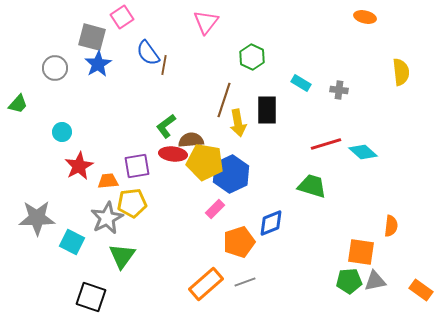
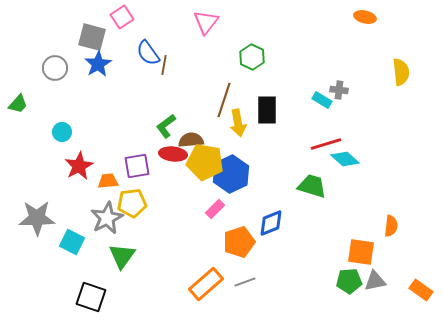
cyan rectangle at (301, 83): moved 21 px right, 17 px down
cyan diamond at (363, 152): moved 18 px left, 7 px down
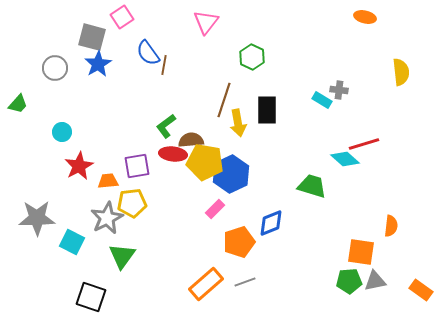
red line at (326, 144): moved 38 px right
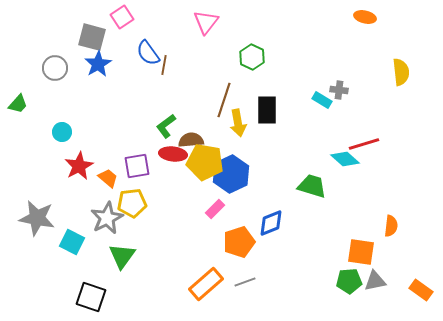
orange trapezoid at (108, 181): moved 3 px up; rotated 45 degrees clockwise
gray star at (37, 218): rotated 12 degrees clockwise
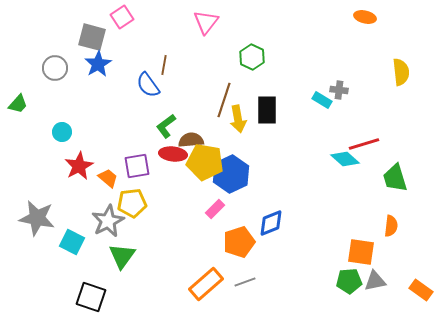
blue semicircle at (148, 53): moved 32 px down
yellow arrow at (238, 123): moved 4 px up
green trapezoid at (312, 186): moved 83 px right, 8 px up; rotated 124 degrees counterclockwise
gray star at (107, 218): moved 1 px right, 3 px down
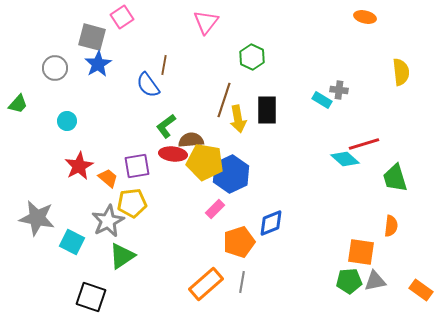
cyan circle at (62, 132): moved 5 px right, 11 px up
green triangle at (122, 256): rotated 20 degrees clockwise
gray line at (245, 282): moved 3 px left; rotated 60 degrees counterclockwise
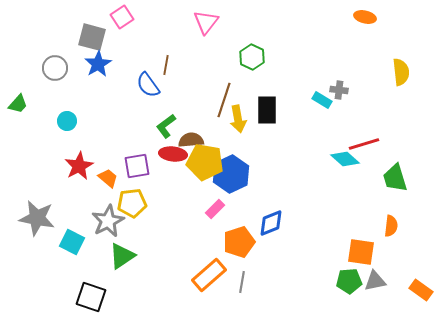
brown line at (164, 65): moved 2 px right
orange rectangle at (206, 284): moved 3 px right, 9 px up
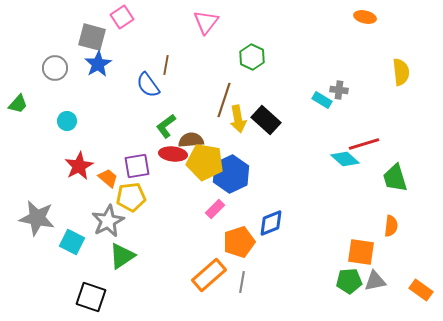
black rectangle at (267, 110): moved 1 px left, 10 px down; rotated 48 degrees counterclockwise
yellow pentagon at (132, 203): moved 1 px left, 6 px up
